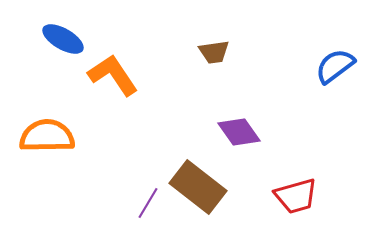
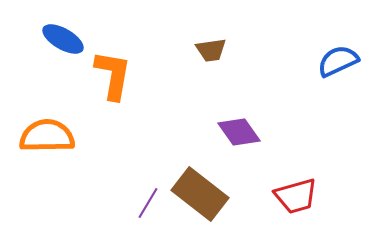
brown trapezoid: moved 3 px left, 2 px up
blue semicircle: moved 3 px right, 5 px up; rotated 12 degrees clockwise
orange L-shape: rotated 44 degrees clockwise
brown rectangle: moved 2 px right, 7 px down
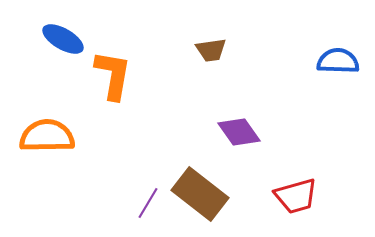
blue semicircle: rotated 27 degrees clockwise
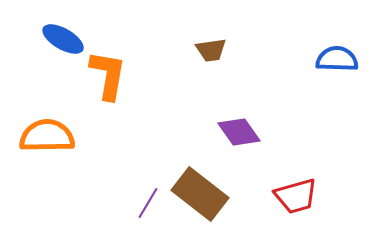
blue semicircle: moved 1 px left, 2 px up
orange L-shape: moved 5 px left
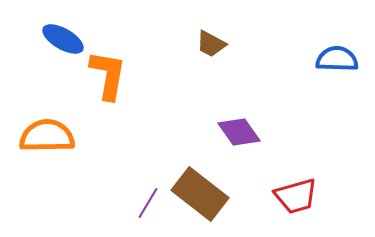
brown trapezoid: moved 6 px up; rotated 36 degrees clockwise
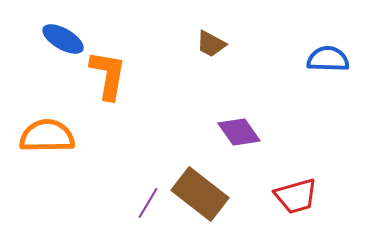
blue semicircle: moved 9 px left
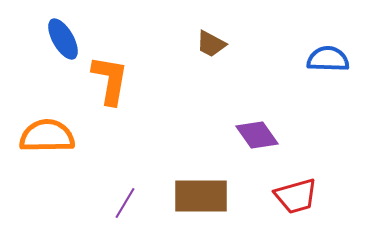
blue ellipse: rotated 30 degrees clockwise
orange L-shape: moved 2 px right, 5 px down
purple diamond: moved 18 px right, 3 px down
brown rectangle: moved 1 px right, 2 px down; rotated 38 degrees counterclockwise
purple line: moved 23 px left
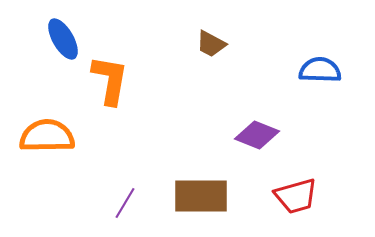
blue semicircle: moved 8 px left, 11 px down
purple diamond: rotated 33 degrees counterclockwise
